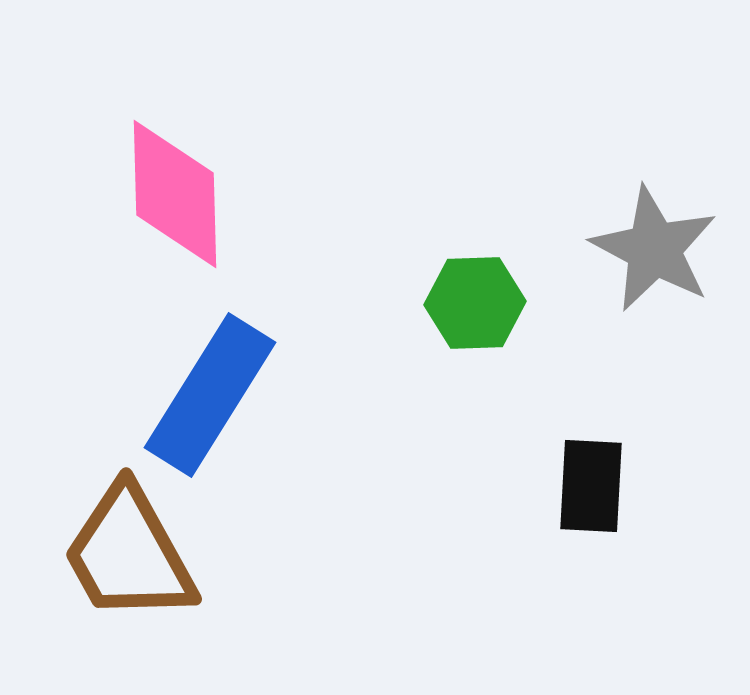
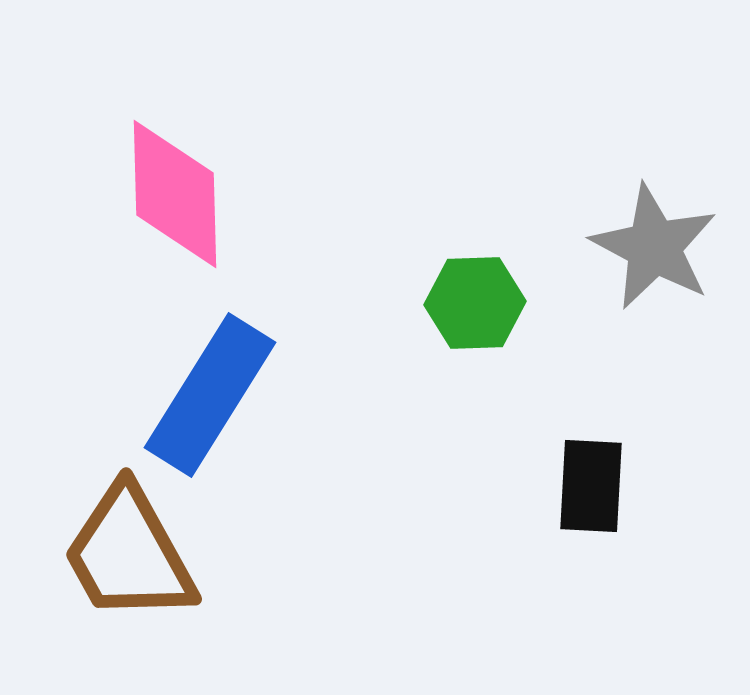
gray star: moved 2 px up
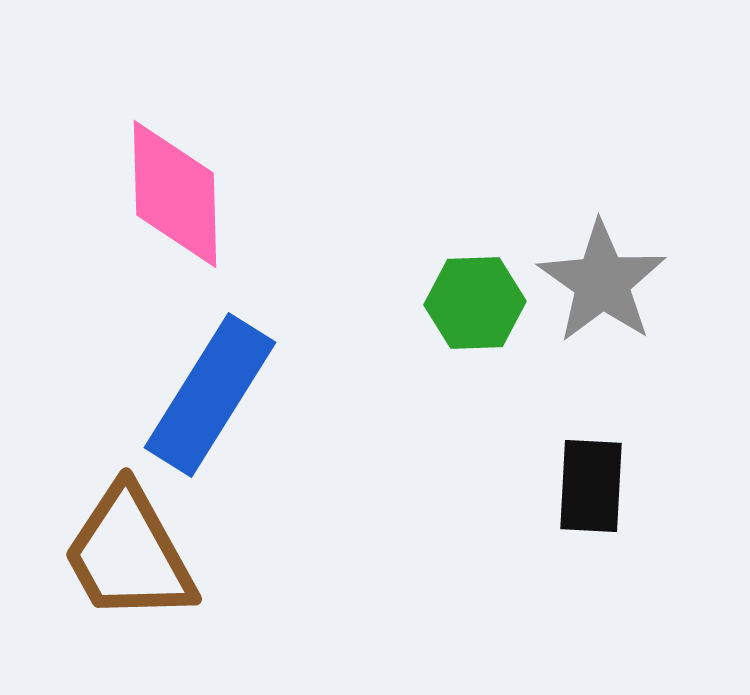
gray star: moved 52 px left, 35 px down; rotated 7 degrees clockwise
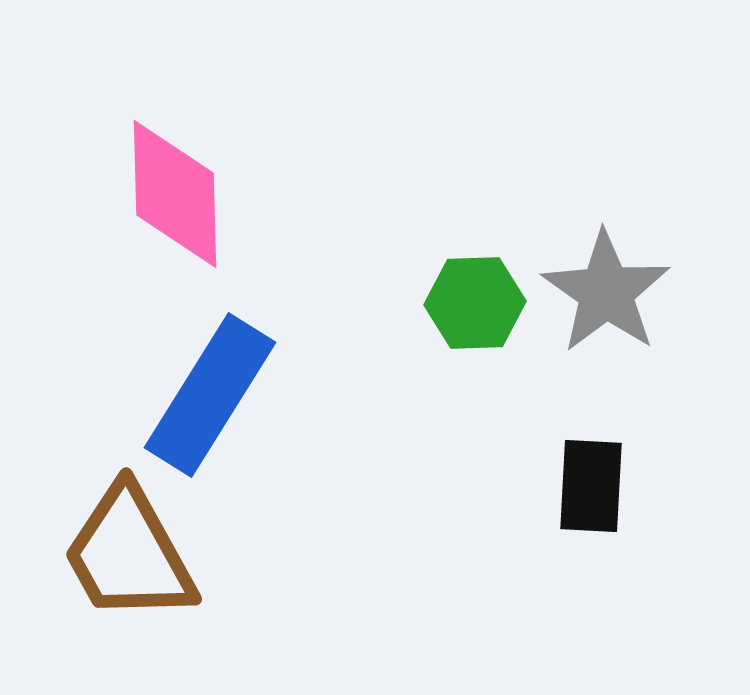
gray star: moved 4 px right, 10 px down
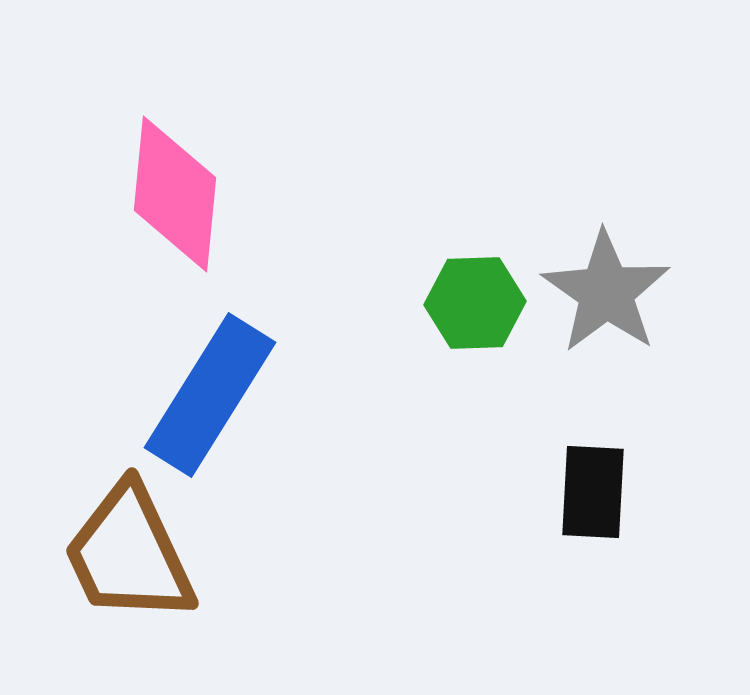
pink diamond: rotated 7 degrees clockwise
black rectangle: moved 2 px right, 6 px down
brown trapezoid: rotated 4 degrees clockwise
